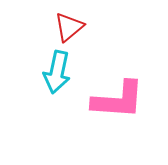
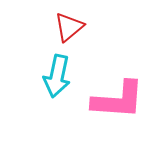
cyan arrow: moved 4 px down
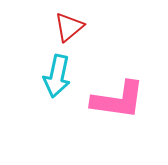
pink L-shape: rotated 4 degrees clockwise
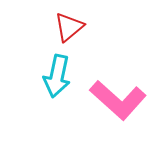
pink L-shape: rotated 34 degrees clockwise
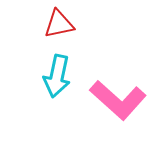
red triangle: moved 10 px left, 3 px up; rotated 28 degrees clockwise
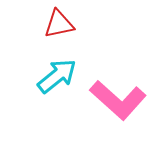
cyan arrow: rotated 141 degrees counterclockwise
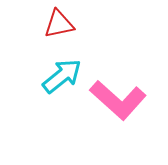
cyan arrow: moved 5 px right
